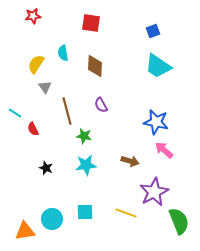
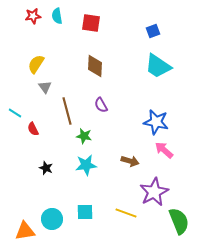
cyan semicircle: moved 6 px left, 37 px up
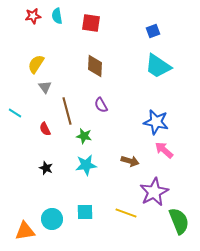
red semicircle: moved 12 px right
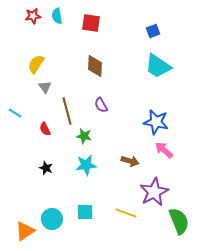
orange triangle: rotated 25 degrees counterclockwise
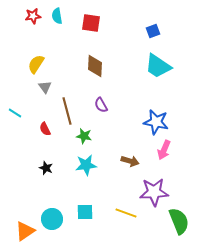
pink arrow: rotated 108 degrees counterclockwise
purple star: rotated 24 degrees clockwise
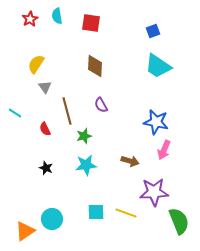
red star: moved 3 px left, 3 px down; rotated 21 degrees counterclockwise
green star: rotated 28 degrees counterclockwise
cyan square: moved 11 px right
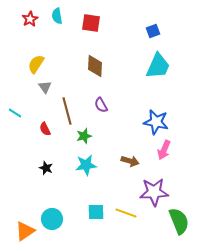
cyan trapezoid: rotated 100 degrees counterclockwise
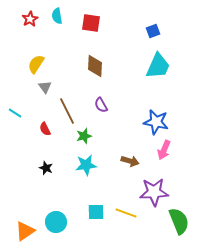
brown line: rotated 12 degrees counterclockwise
cyan circle: moved 4 px right, 3 px down
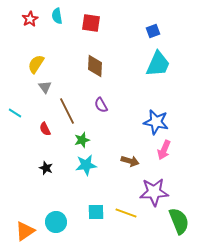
cyan trapezoid: moved 2 px up
green star: moved 2 px left, 4 px down
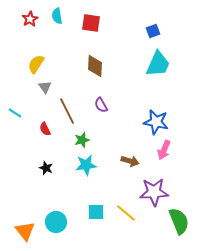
yellow line: rotated 20 degrees clockwise
orange triangle: rotated 35 degrees counterclockwise
